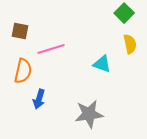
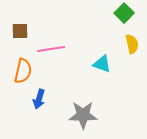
brown square: rotated 12 degrees counterclockwise
yellow semicircle: moved 2 px right
pink line: rotated 8 degrees clockwise
gray star: moved 6 px left, 1 px down; rotated 8 degrees clockwise
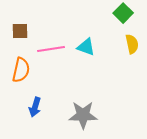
green square: moved 1 px left
cyan triangle: moved 16 px left, 17 px up
orange semicircle: moved 2 px left, 1 px up
blue arrow: moved 4 px left, 8 px down
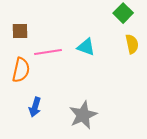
pink line: moved 3 px left, 3 px down
gray star: rotated 24 degrees counterclockwise
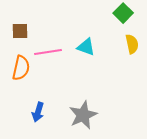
orange semicircle: moved 2 px up
blue arrow: moved 3 px right, 5 px down
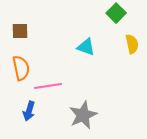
green square: moved 7 px left
pink line: moved 34 px down
orange semicircle: rotated 25 degrees counterclockwise
blue arrow: moved 9 px left, 1 px up
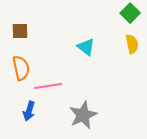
green square: moved 14 px right
cyan triangle: rotated 18 degrees clockwise
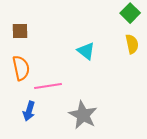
cyan triangle: moved 4 px down
gray star: rotated 20 degrees counterclockwise
